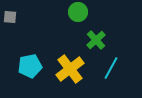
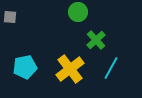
cyan pentagon: moved 5 px left, 1 px down
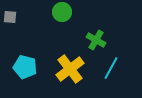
green circle: moved 16 px left
green cross: rotated 18 degrees counterclockwise
cyan pentagon: rotated 25 degrees clockwise
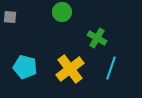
green cross: moved 1 px right, 2 px up
cyan line: rotated 10 degrees counterclockwise
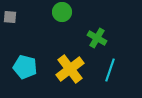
cyan line: moved 1 px left, 2 px down
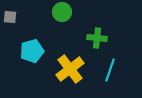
green cross: rotated 24 degrees counterclockwise
cyan pentagon: moved 7 px right, 16 px up; rotated 30 degrees counterclockwise
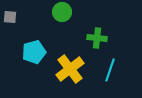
cyan pentagon: moved 2 px right, 1 px down
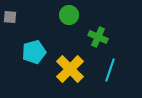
green circle: moved 7 px right, 3 px down
green cross: moved 1 px right, 1 px up; rotated 18 degrees clockwise
yellow cross: rotated 8 degrees counterclockwise
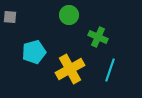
yellow cross: rotated 16 degrees clockwise
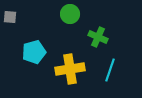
green circle: moved 1 px right, 1 px up
yellow cross: rotated 20 degrees clockwise
